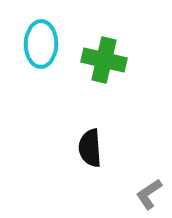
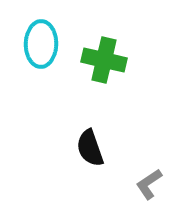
black semicircle: rotated 15 degrees counterclockwise
gray L-shape: moved 10 px up
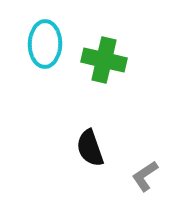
cyan ellipse: moved 4 px right
gray L-shape: moved 4 px left, 8 px up
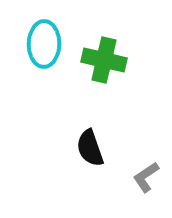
cyan ellipse: moved 1 px left
gray L-shape: moved 1 px right, 1 px down
